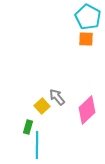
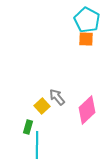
cyan pentagon: moved 1 px left, 3 px down
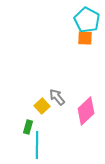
orange square: moved 1 px left, 1 px up
pink diamond: moved 1 px left, 1 px down
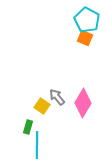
orange square: rotated 21 degrees clockwise
yellow square: rotated 14 degrees counterclockwise
pink diamond: moved 3 px left, 8 px up; rotated 16 degrees counterclockwise
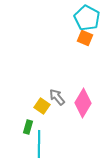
cyan pentagon: moved 2 px up
cyan line: moved 2 px right, 1 px up
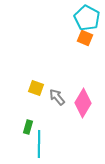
yellow square: moved 6 px left, 18 px up; rotated 14 degrees counterclockwise
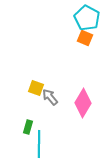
gray arrow: moved 7 px left
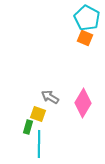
yellow square: moved 2 px right, 26 px down
gray arrow: rotated 18 degrees counterclockwise
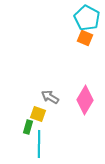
pink diamond: moved 2 px right, 3 px up
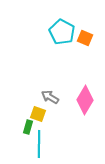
cyan pentagon: moved 25 px left, 14 px down
